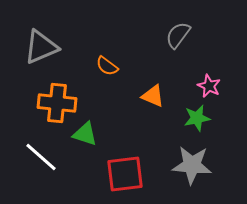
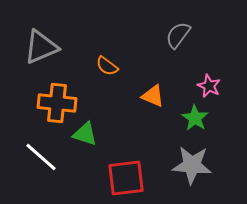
green star: moved 2 px left; rotated 28 degrees counterclockwise
red square: moved 1 px right, 4 px down
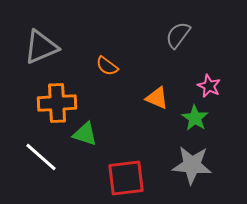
orange triangle: moved 4 px right, 2 px down
orange cross: rotated 9 degrees counterclockwise
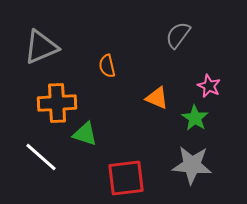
orange semicircle: rotated 40 degrees clockwise
